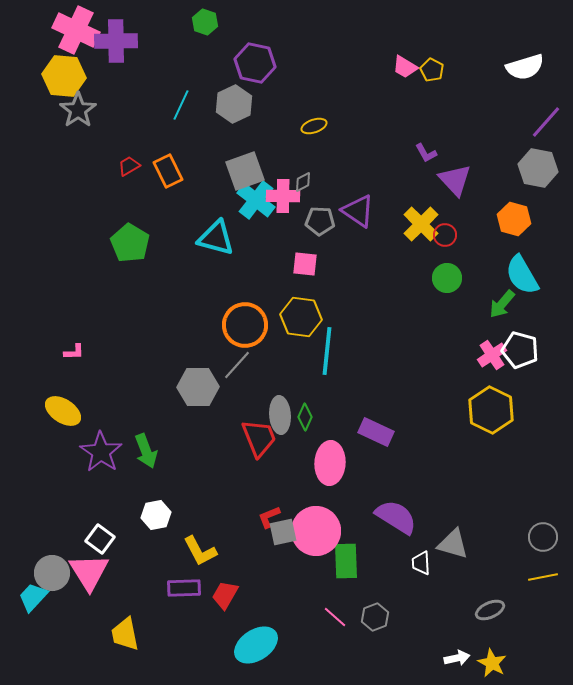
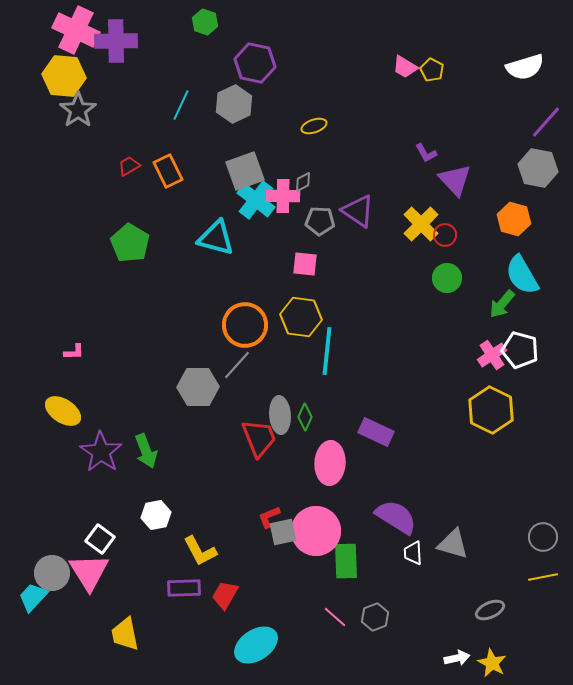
white trapezoid at (421, 563): moved 8 px left, 10 px up
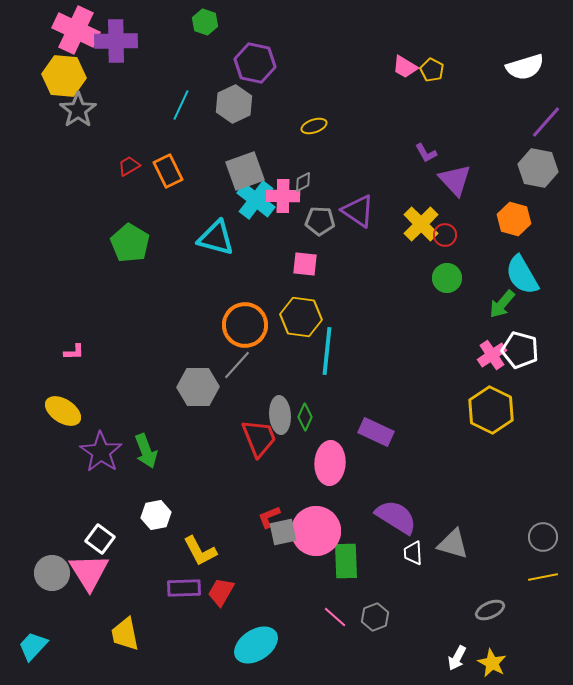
red trapezoid at (225, 595): moved 4 px left, 3 px up
cyan trapezoid at (33, 597): moved 49 px down
white arrow at (457, 658): rotated 130 degrees clockwise
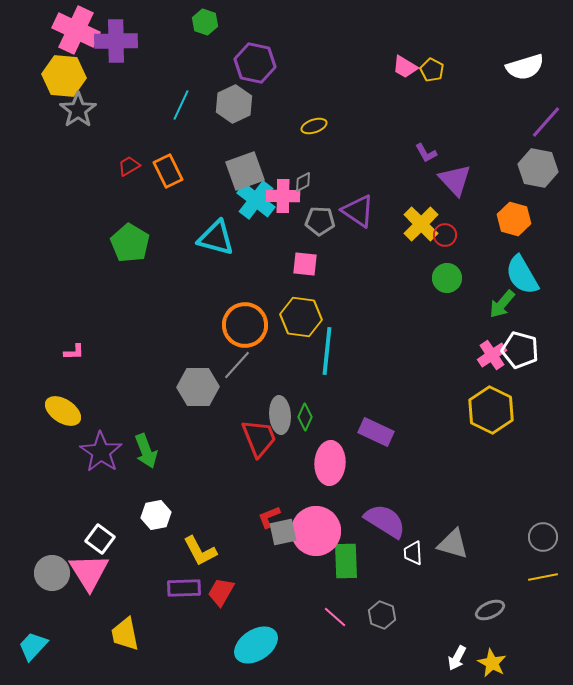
purple semicircle at (396, 517): moved 11 px left, 4 px down
gray hexagon at (375, 617): moved 7 px right, 2 px up; rotated 20 degrees counterclockwise
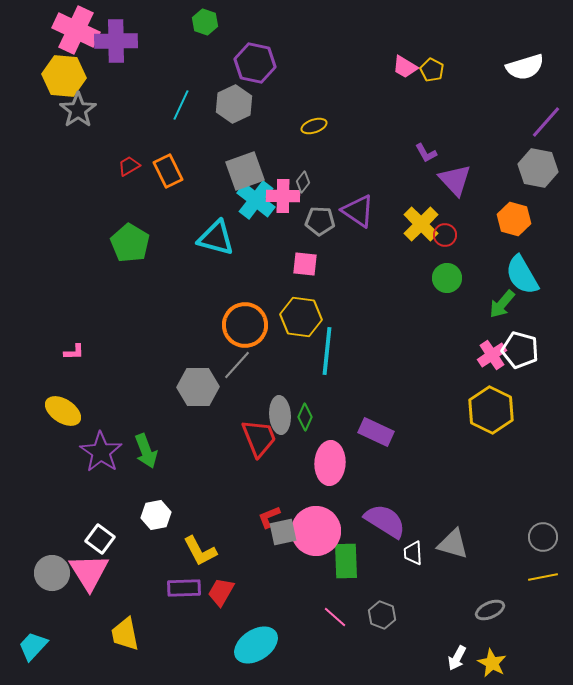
gray diamond at (303, 182): rotated 25 degrees counterclockwise
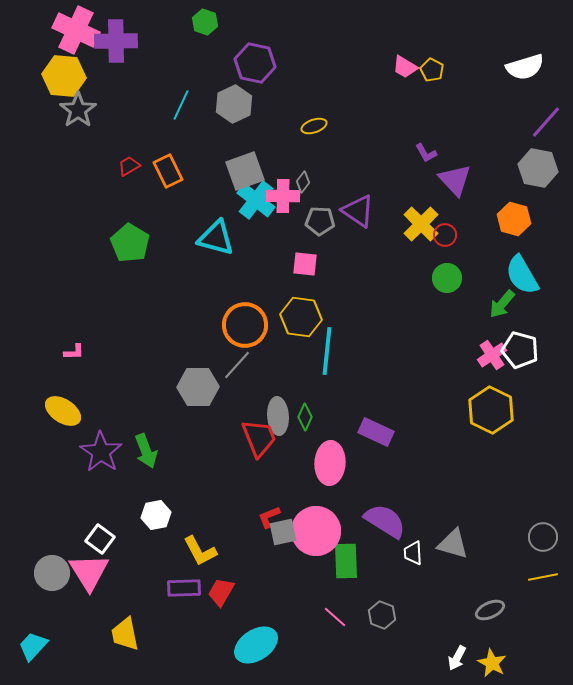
gray ellipse at (280, 415): moved 2 px left, 1 px down
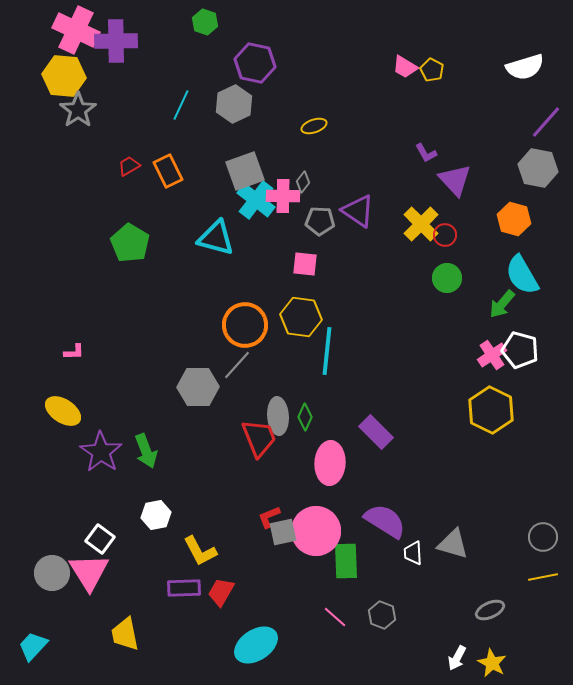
purple rectangle at (376, 432): rotated 20 degrees clockwise
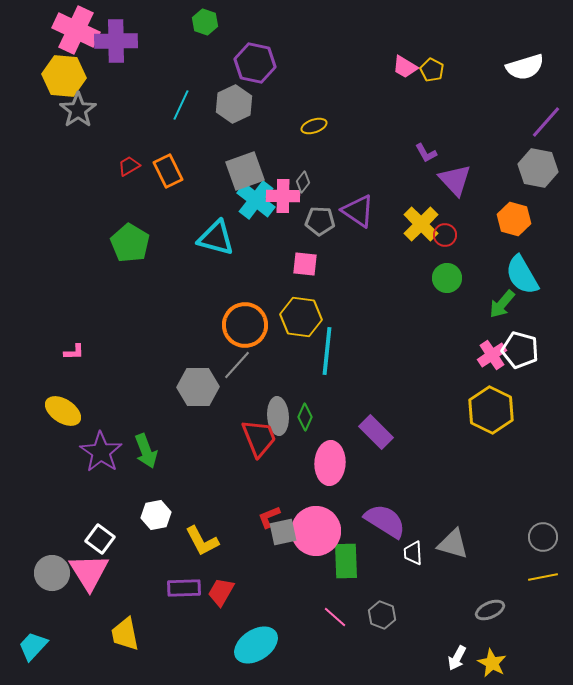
yellow L-shape at (200, 551): moved 2 px right, 10 px up
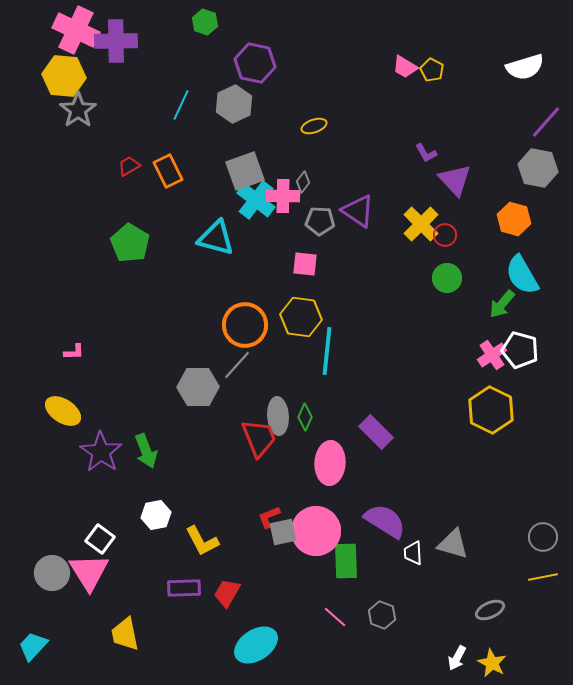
red trapezoid at (221, 592): moved 6 px right, 1 px down
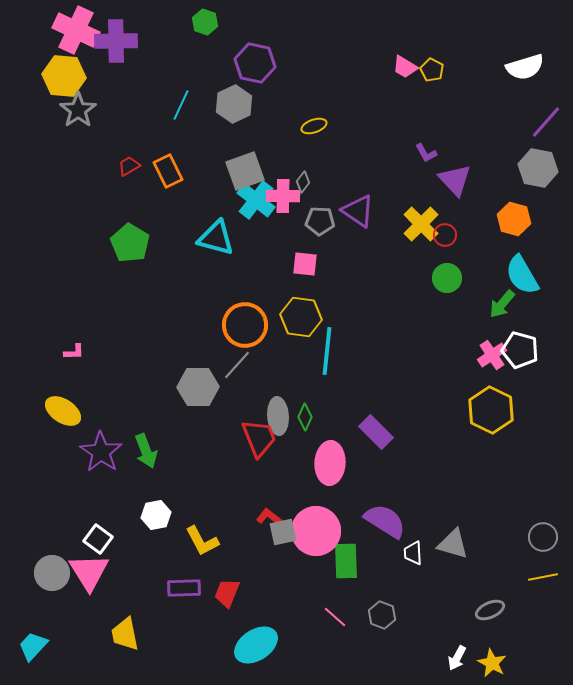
red L-shape at (269, 517): rotated 60 degrees clockwise
white square at (100, 539): moved 2 px left
red trapezoid at (227, 593): rotated 8 degrees counterclockwise
